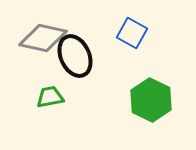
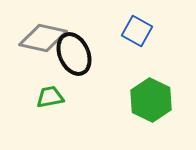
blue square: moved 5 px right, 2 px up
black ellipse: moved 1 px left, 2 px up
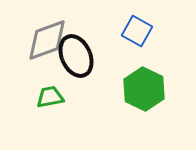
gray diamond: moved 4 px right, 2 px down; rotated 33 degrees counterclockwise
black ellipse: moved 2 px right, 2 px down
green hexagon: moved 7 px left, 11 px up
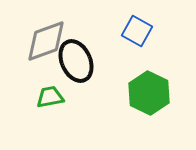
gray diamond: moved 1 px left, 1 px down
black ellipse: moved 5 px down
green hexagon: moved 5 px right, 4 px down
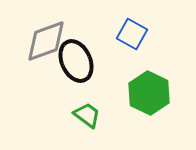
blue square: moved 5 px left, 3 px down
green trapezoid: moved 37 px right, 18 px down; rotated 48 degrees clockwise
